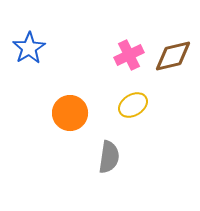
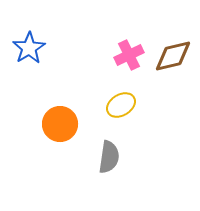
yellow ellipse: moved 12 px left
orange circle: moved 10 px left, 11 px down
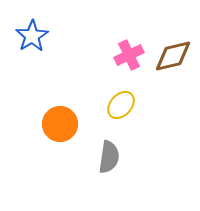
blue star: moved 3 px right, 12 px up
yellow ellipse: rotated 16 degrees counterclockwise
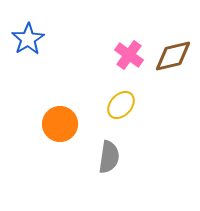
blue star: moved 4 px left, 3 px down
pink cross: rotated 28 degrees counterclockwise
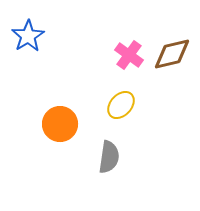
blue star: moved 3 px up
brown diamond: moved 1 px left, 2 px up
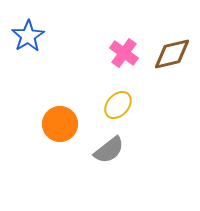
pink cross: moved 5 px left, 2 px up
yellow ellipse: moved 3 px left
gray semicircle: moved 7 px up; rotated 44 degrees clockwise
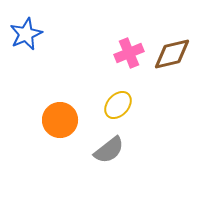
blue star: moved 2 px left, 2 px up; rotated 8 degrees clockwise
pink cross: moved 5 px right; rotated 32 degrees clockwise
orange circle: moved 4 px up
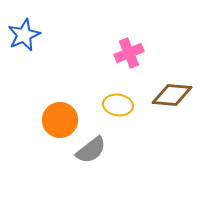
blue star: moved 2 px left, 1 px down
brown diamond: moved 41 px down; rotated 18 degrees clockwise
yellow ellipse: rotated 56 degrees clockwise
gray semicircle: moved 18 px left
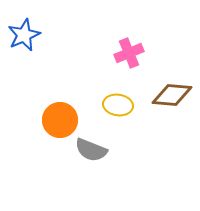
gray semicircle: rotated 60 degrees clockwise
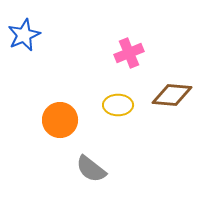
yellow ellipse: rotated 8 degrees counterclockwise
gray semicircle: moved 19 px down; rotated 16 degrees clockwise
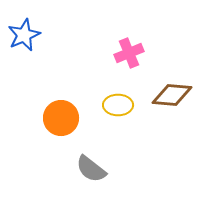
orange circle: moved 1 px right, 2 px up
